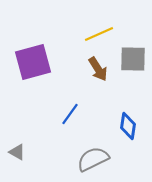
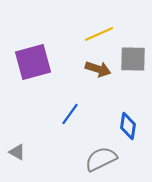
brown arrow: rotated 40 degrees counterclockwise
gray semicircle: moved 8 px right
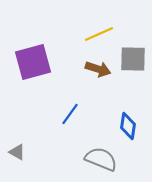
gray semicircle: rotated 48 degrees clockwise
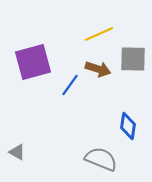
blue line: moved 29 px up
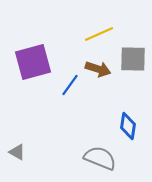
gray semicircle: moved 1 px left, 1 px up
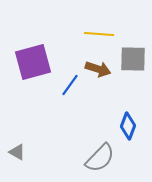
yellow line: rotated 28 degrees clockwise
blue diamond: rotated 12 degrees clockwise
gray semicircle: rotated 112 degrees clockwise
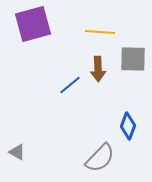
yellow line: moved 1 px right, 2 px up
purple square: moved 38 px up
brown arrow: rotated 70 degrees clockwise
blue line: rotated 15 degrees clockwise
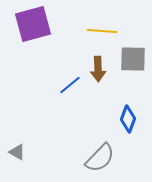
yellow line: moved 2 px right, 1 px up
blue diamond: moved 7 px up
